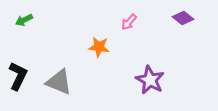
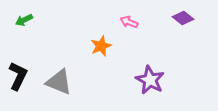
pink arrow: rotated 72 degrees clockwise
orange star: moved 2 px right, 1 px up; rotated 30 degrees counterclockwise
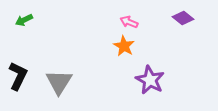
orange star: moved 23 px right; rotated 20 degrees counterclockwise
gray triangle: rotated 40 degrees clockwise
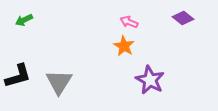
black L-shape: rotated 48 degrees clockwise
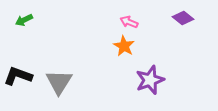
black L-shape: rotated 144 degrees counterclockwise
purple star: rotated 24 degrees clockwise
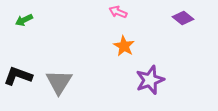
pink arrow: moved 11 px left, 10 px up
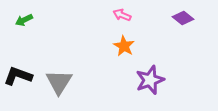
pink arrow: moved 4 px right, 3 px down
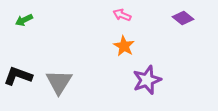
purple star: moved 3 px left
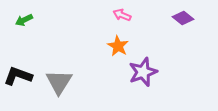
orange star: moved 6 px left
purple star: moved 4 px left, 8 px up
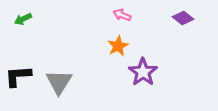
green arrow: moved 1 px left, 1 px up
orange star: rotated 15 degrees clockwise
purple star: rotated 16 degrees counterclockwise
black L-shape: rotated 24 degrees counterclockwise
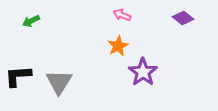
green arrow: moved 8 px right, 2 px down
